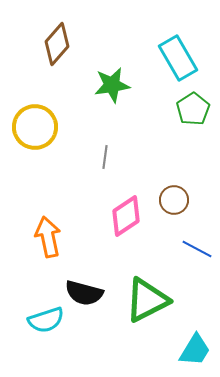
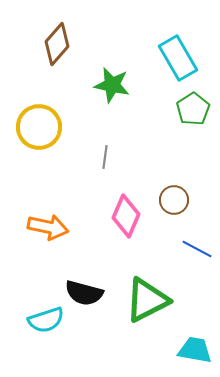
green star: rotated 21 degrees clockwise
yellow circle: moved 4 px right
pink diamond: rotated 33 degrees counterclockwise
orange arrow: moved 10 px up; rotated 114 degrees clockwise
cyan trapezoid: rotated 111 degrees counterclockwise
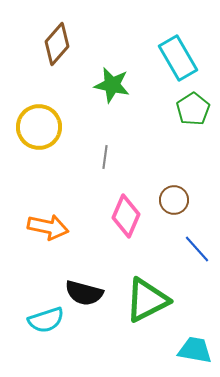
blue line: rotated 20 degrees clockwise
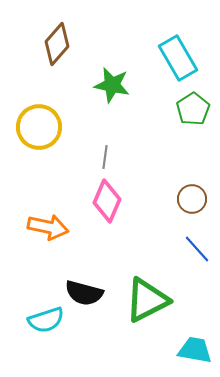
brown circle: moved 18 px right, 1 px up
pink diamond: moved 19 px left, 15 px up
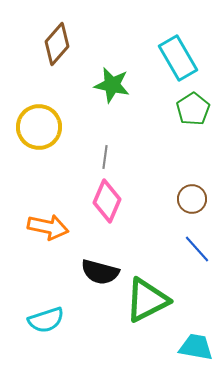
black semicircle: moved 16 px right, 21 px up
cyan trapezoid: moved 1 px right, 3 px up
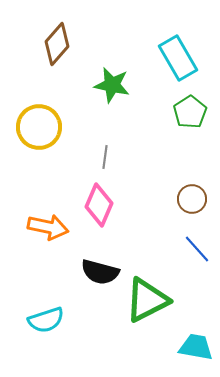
green pentagon: moved 3 px left, 3 px down
pink diamond: moved 8 px left, 4 px down
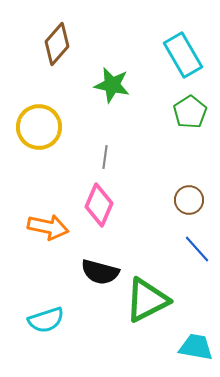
cyan rectangle: moved 5 px right, 3 px up
brown circle: moved 3 px left, 1 px down
